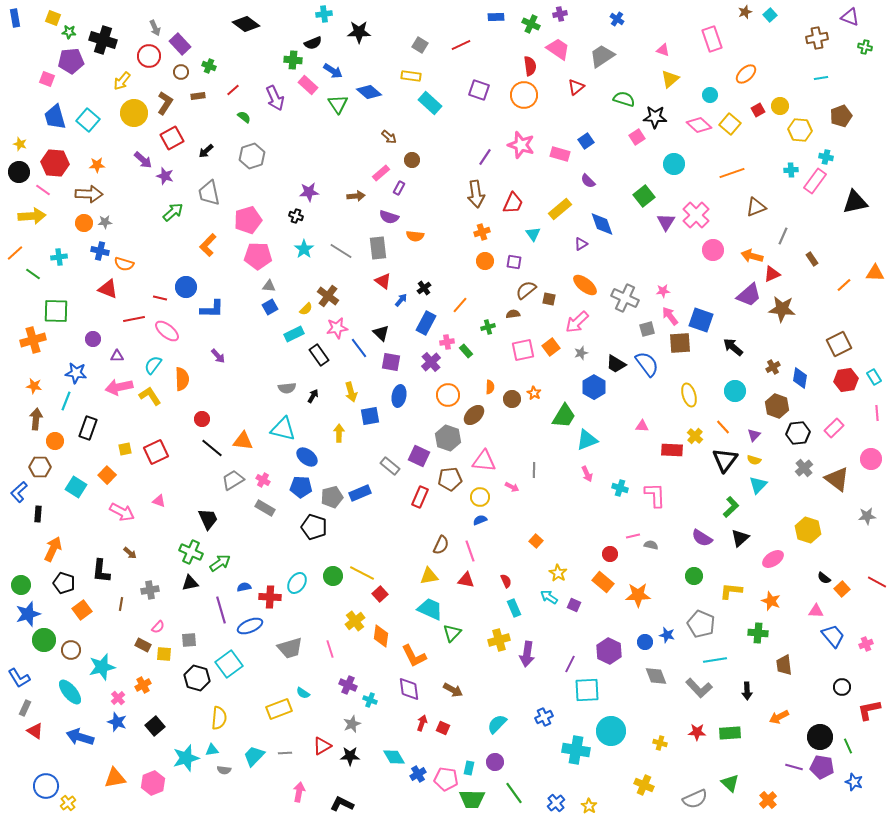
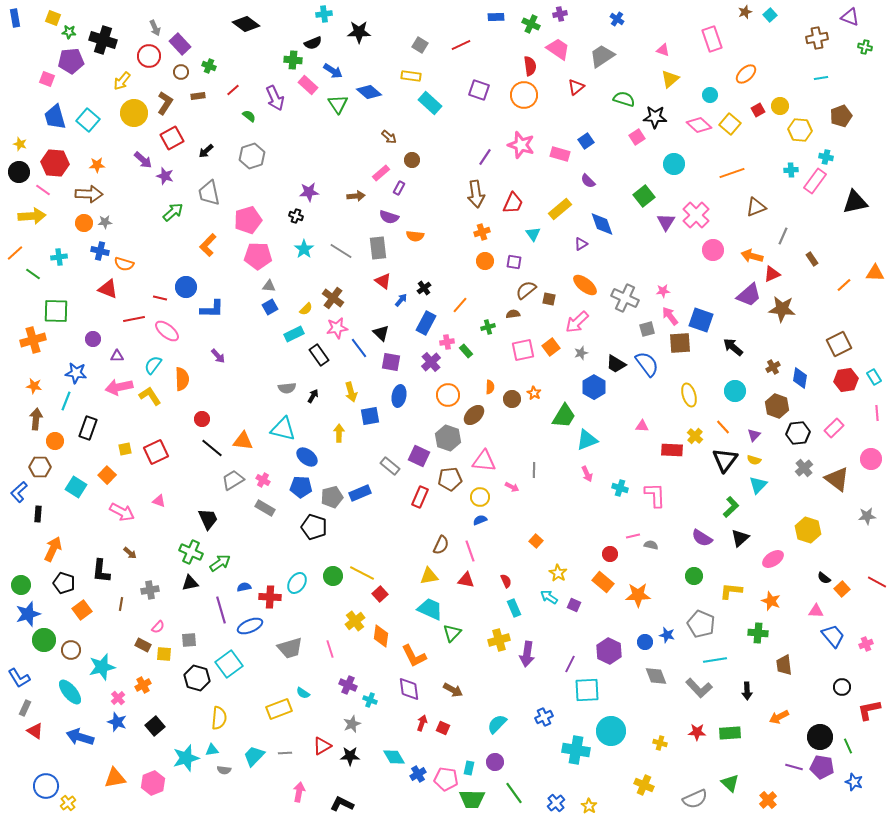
green semicircle at (244, 117): moved 5 px right, 1 px up
brown cross at (328, 296): moved 5 px right, 2 px down
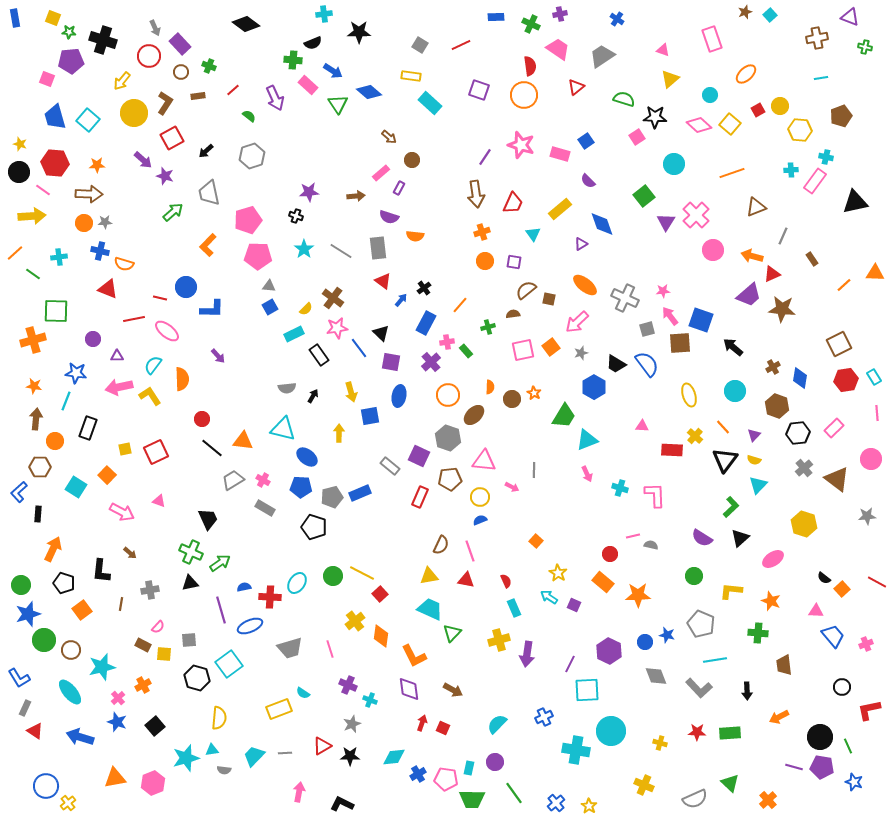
yellow hexagon at (808, 530): moved 4 px left, 6 px up
cyan diamond at (394, 757): rotated 65 degrees counterclockwise
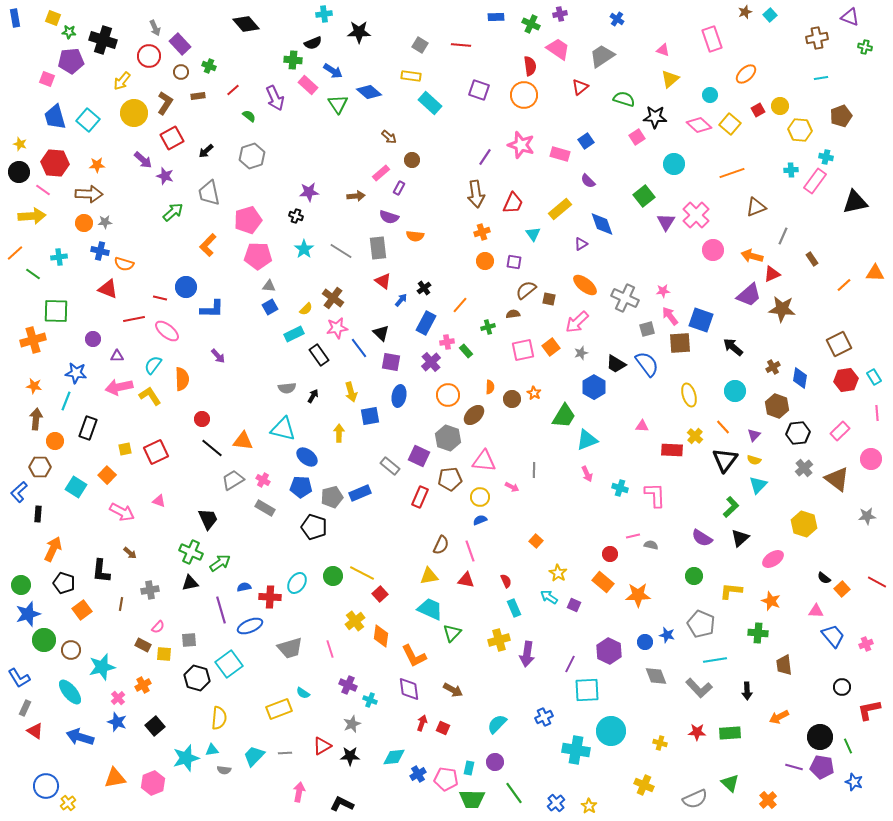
black diamond at (246, 24): rotated 12 degrees clockwise
red line at (461, 45): rotated 30 degrees clockwise
red triangle at (576, 87): moved 4 px right
pink rectangle at (834, 428): moved 6 px right, 3 px down
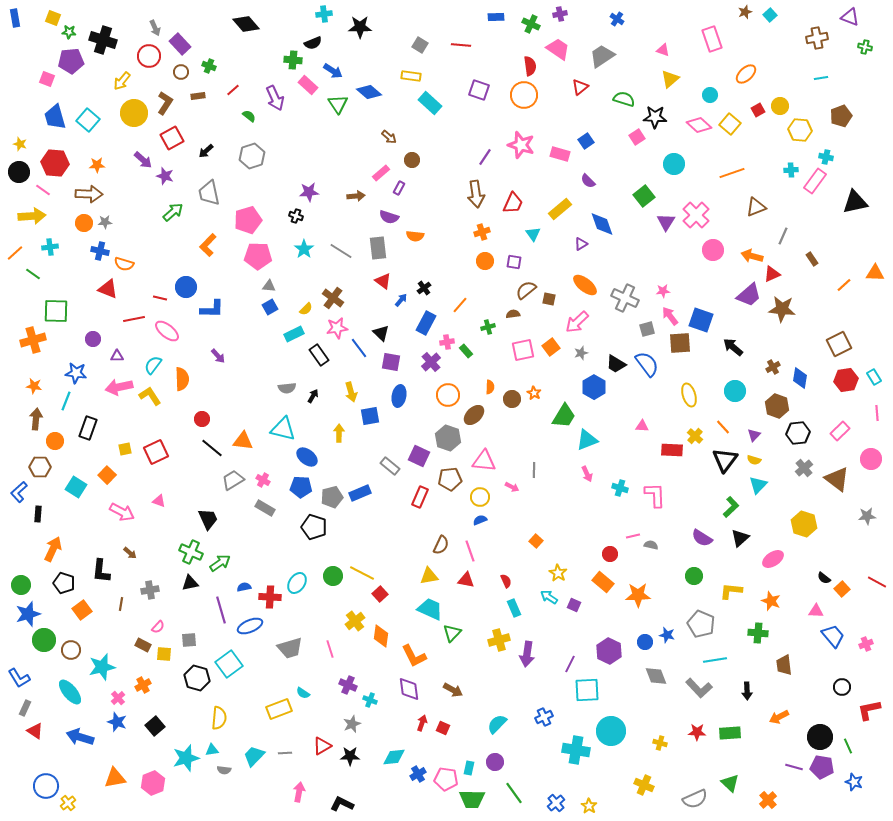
black star at (359, 32): moved 1 px right, 5 px up
cyan cross at (59, 257): moved 9 px left, 10 px up
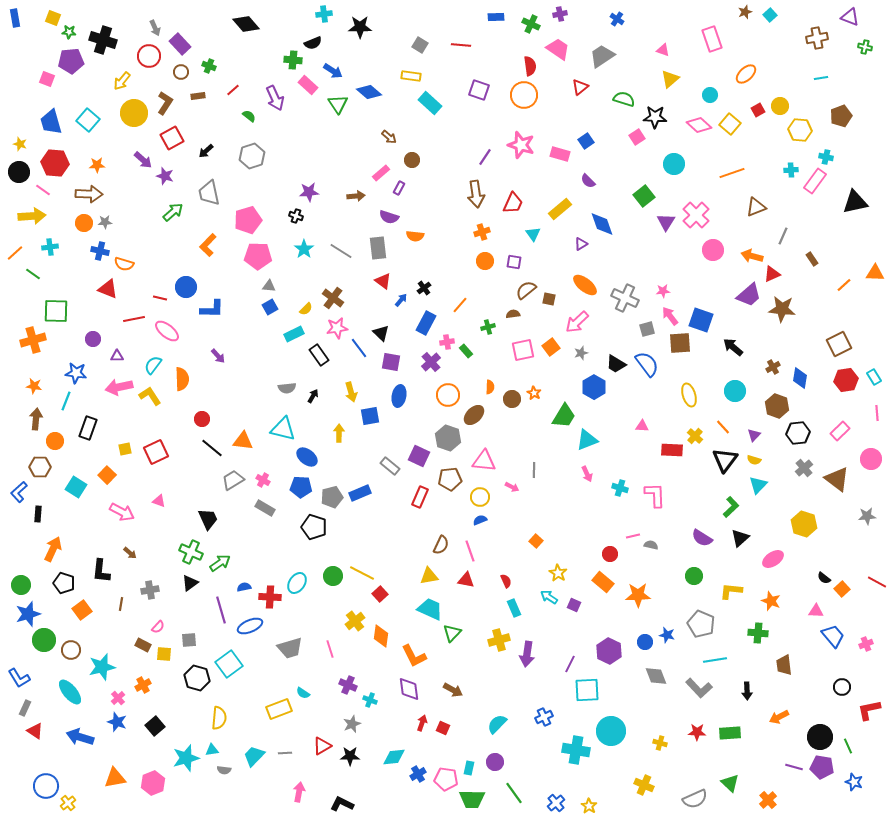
blue trapezoid at (55, 117): moved 4 px left, 5 px down
black triangle at (190, 583): rotated 24 degrees counterclockwise
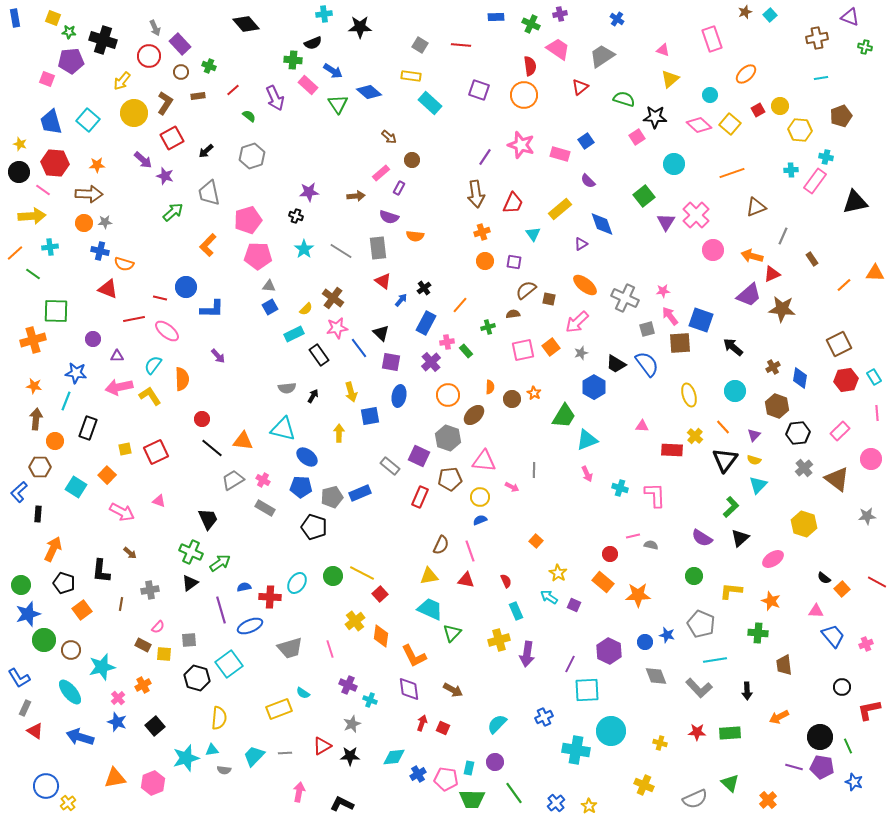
cyan rectangle at (514, 608): moved 2 px right, 3 px down
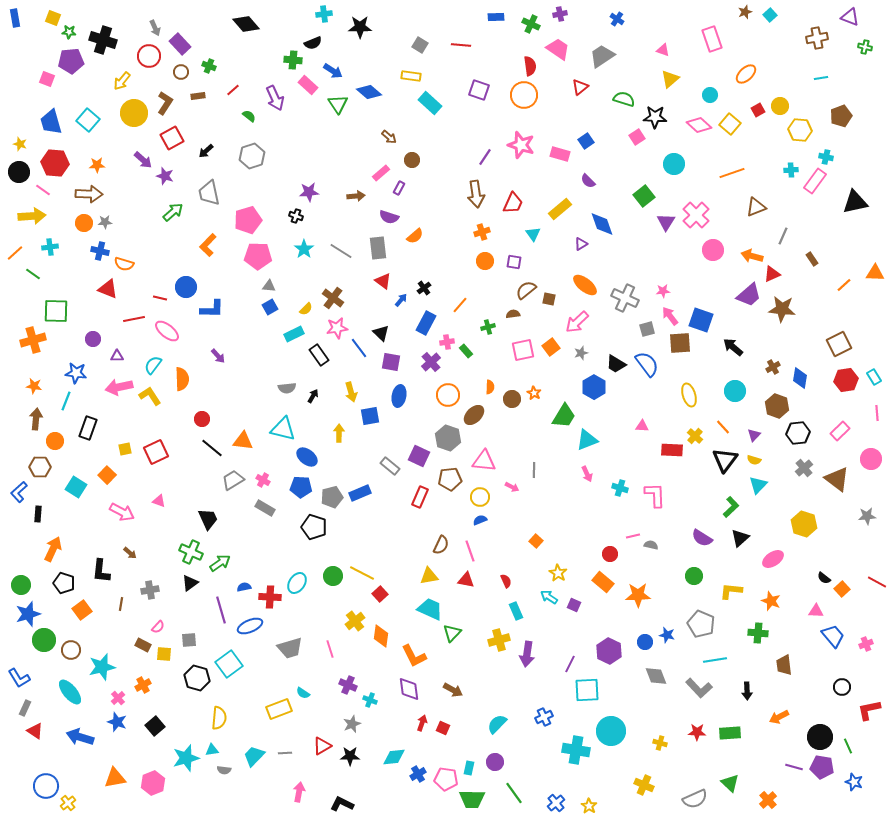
orange semicircle at (415, 236): rotated 48 degrees counterclockwise
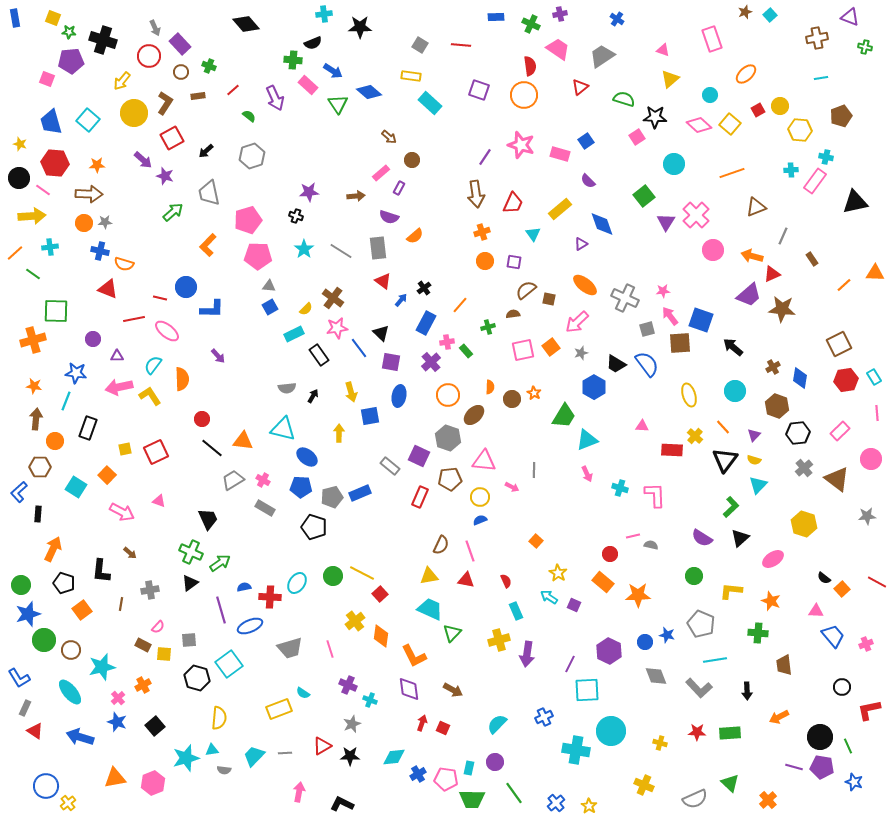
black circle at (19, 172): moved 6 px down
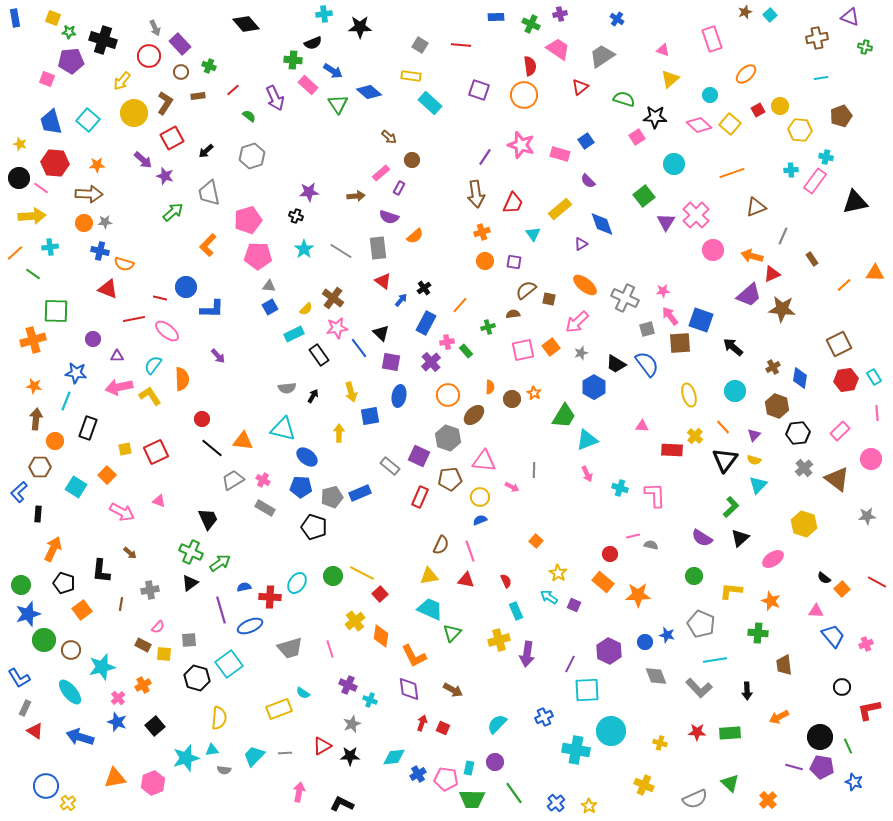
pink line at (43, 190): moved 2 px left, 2 px up
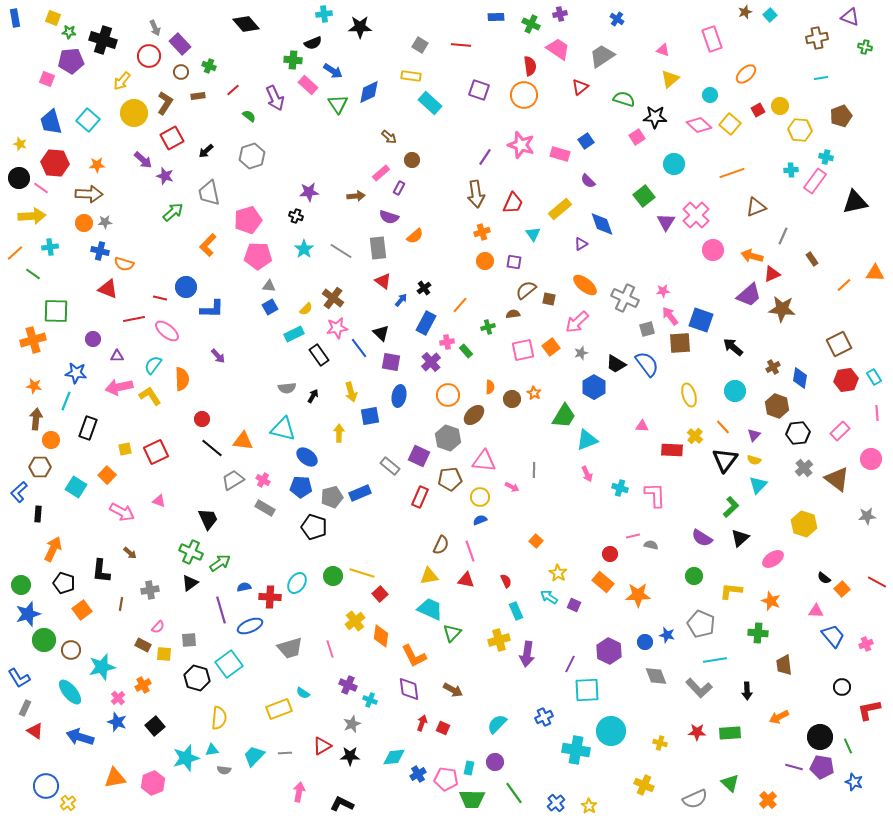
blue diamond at (369, 92): rotated 65 degrees counterclockwise
orange circle at (55, 441): moved 4 px left, 1 px up
yellow line at (362, 573): rotated 10 degrees counterclockwise
